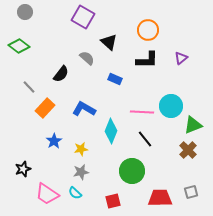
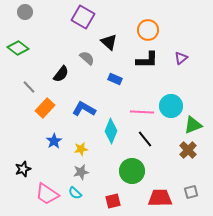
green diamond: moved 1 px left, 2 px down
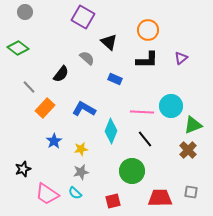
gray square: rotated 24 degrees clockwise
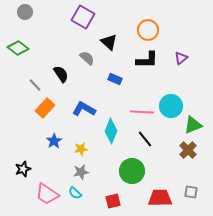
black semicircle: rotated 72 degrees counterclockwise
gray line: moved 6 px right, 2 px up
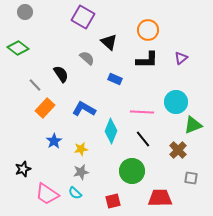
cyan circle: moved 5 px right, 4 px up
black line: moved 2 px left
brown cross: moved 10 px left
gray square: moved 14 px up
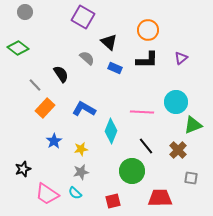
blue rectangle: moved 11 px up
black line: moved 3 px right, 7 px down
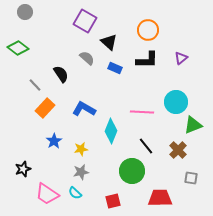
purple square: moved 2 px right, 4 px down
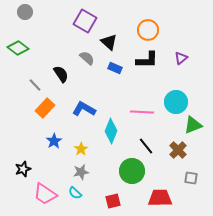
yellow star: rotated 24 degrees counterclockwise
pink trapezoid: moved 2 px left
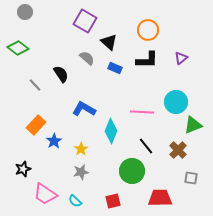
orange rectangle: moved 9 px left, 17 px down
cyan semicircle: moved 8 px down
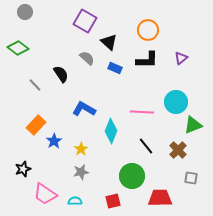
green circle: moved 5 px down
cyan semicircle: rotated 136 degrees clockwise
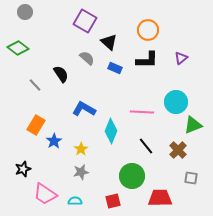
orange rectangle: rotated 12 degrees counterclockwise
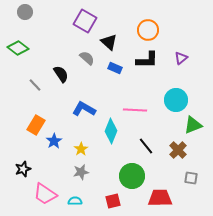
cyan circle: moved 2 px up
pink line: moved 7 px left, 2 px up
